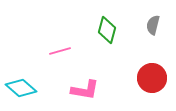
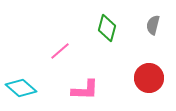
green diamond: moved 2 px up
pink line: rotated 25 degrees counterclockwise
red circle: moved 3 px left
pink L-shape: rotated 8 degrees counterclockwise
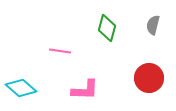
pink line: rotated 50 degrees clockwise
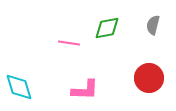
green diamond: rotated 64 degrees clockwise
pink line: moved 9 px right, 8 px up
cyan diamond: moved 2 px left, 1 px up; rotated 32 degrees clockwise
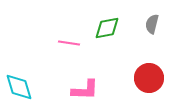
gray semicircle: moved 1 px left, 1 px up
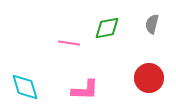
cyan diamond: moved 6 px right
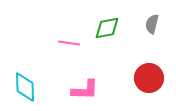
cyan diamond: rotated 16 degrees clockwise
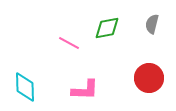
pink line: rotated 20 degrees clockwise
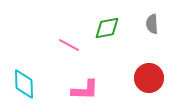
gray semicircle: rotated 18 degrees counterclockwise
pink line: moved 2 px down
cyan diamond: moved 1 px left, 3 px up
